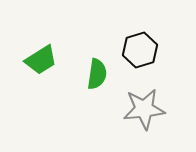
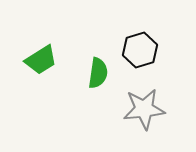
green semicircle: moved 1 px right, 1 px up
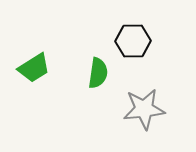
black hexagon: moved 7 px left, 9 px up; rotated 16 degrees clockwise
green trapezoid: moved 7 px left, 8 px down
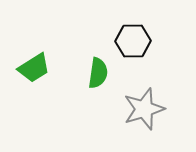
gray star: rotated 12 degrees counterclockwise
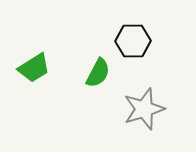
green semicircle: rotated 20 degrees clockwise
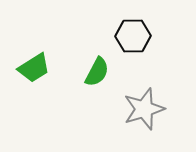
black hexagon: moved 5 px up
green semicircle: moved 1 px left, 1 px up
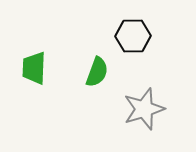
green trapezoid: rotated 124 degrees clockwise
green semicircle: rotated 8 degrees counterclockwise
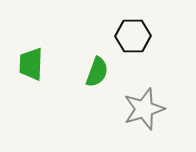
green trapezoid: moved 3 px left, 4 px up
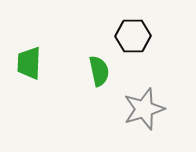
green trapezoid: moved 2 px left, 1 px up
green semicircle: moved 2 px right, 1 px up; rotated 32 degrees counterclockwise
